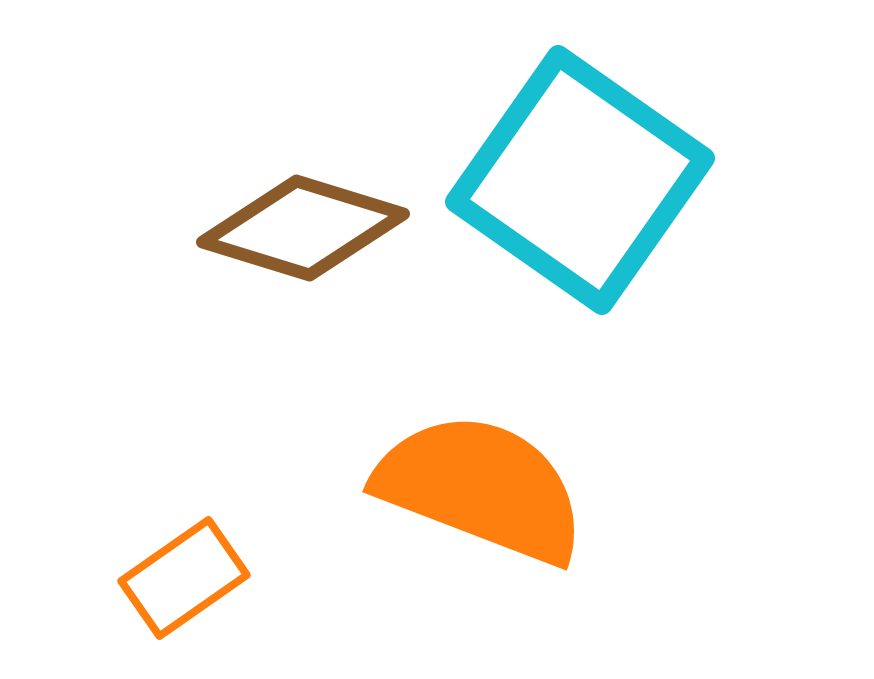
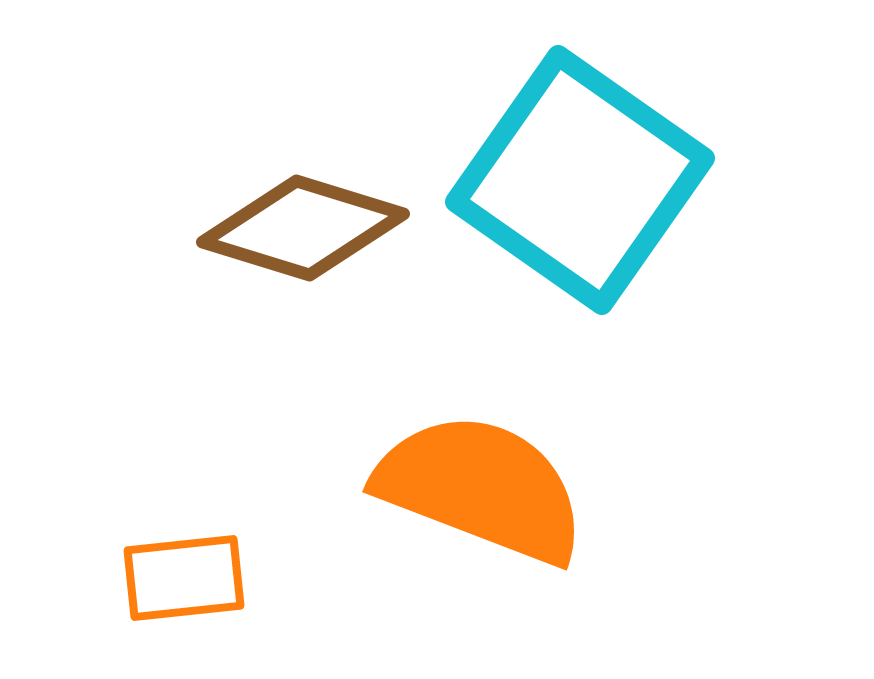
orange rectangle: rotated 29 degrees clockwise
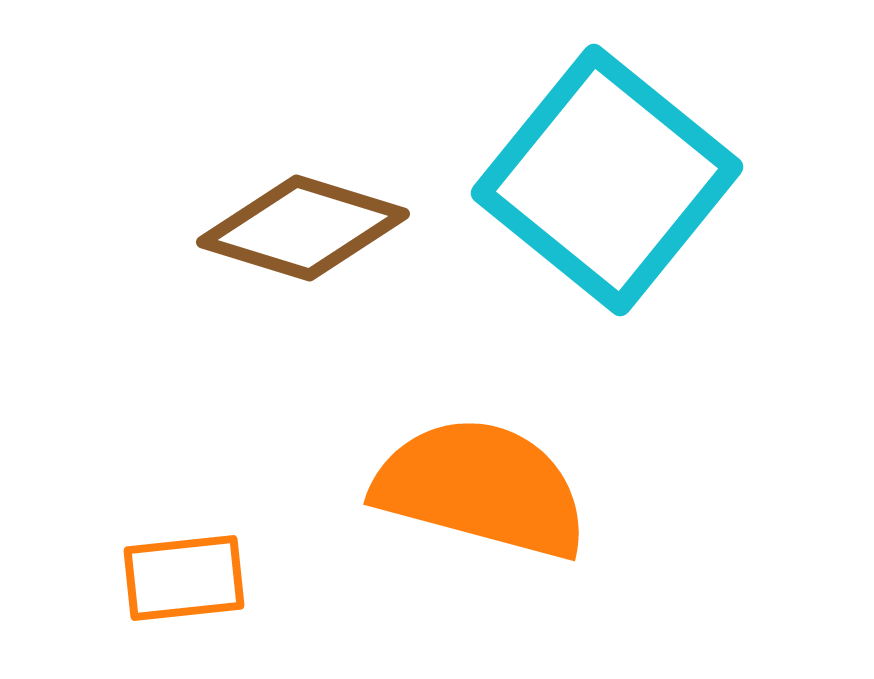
cyan square: moved 27 px right; rotated 4 degrees clockwise
orange semicircle: rotated 6 degrees counterclockwise
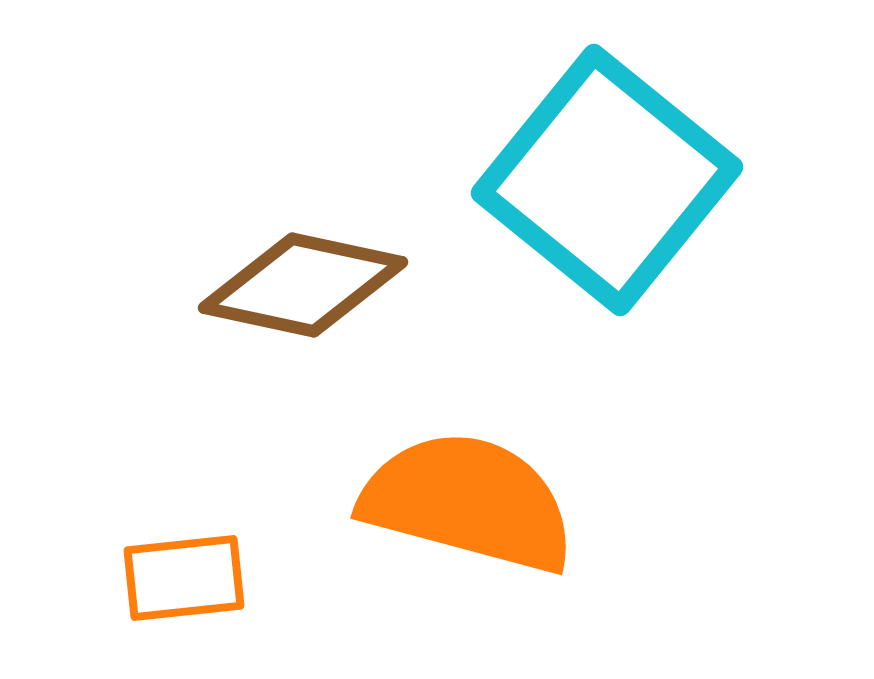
brown diamond: moved 57 px down; rotated 5 degrees counterclockwise
orange semicircle: moved 13 px left, 14 px down
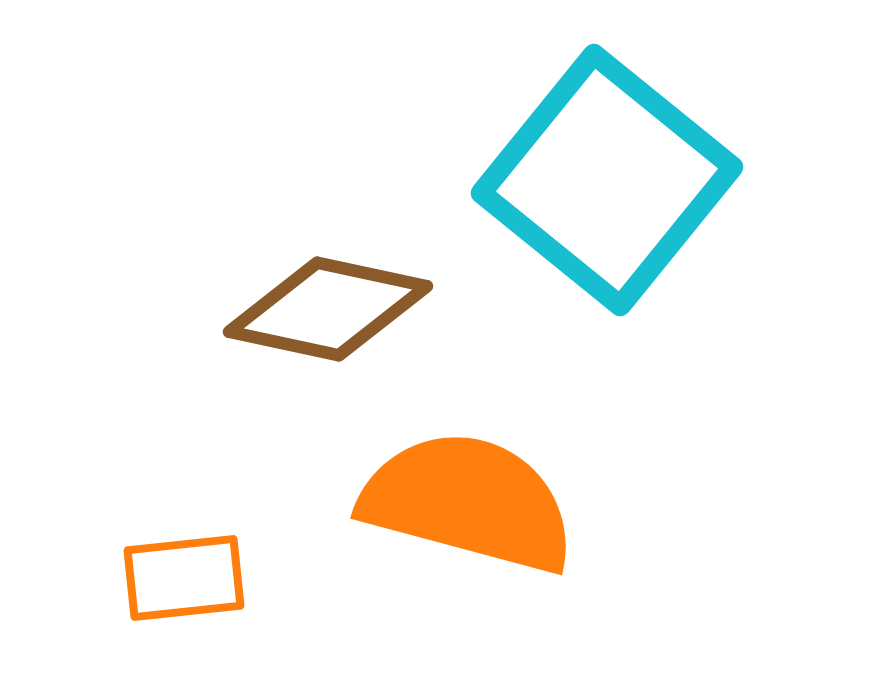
brown diamond: moved 25 px right, 24 px down
